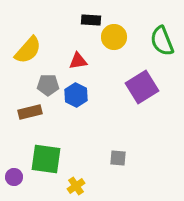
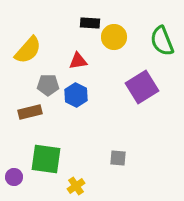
black rectangle: moved 1 px left, 3 px down
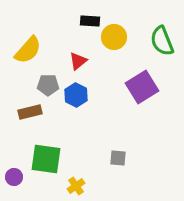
black rectangle: moved 2 px up
red triangle: rotated 30 degrees counterclockwise
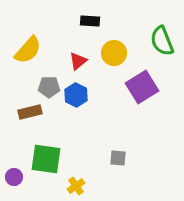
yellow circle: moved 16 px down
gray pentagon: moved 1 px right, 2 px down
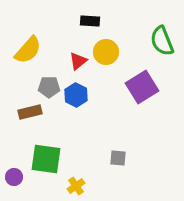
yellow circle: moved 8 px left, 1 px up
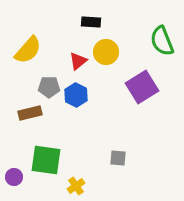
black rectangle: moved 1 px right, 1 px down
brown rectangle: moved 1 px down
green square: moved 1 px down
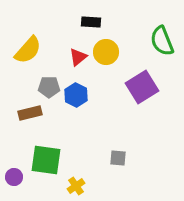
red triangle: moved 4 px up
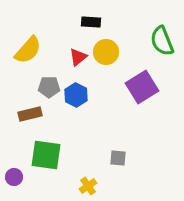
brown rectangle: moved 1 px down
green square: moved 5 px up
yellow cross: moved 12 px right
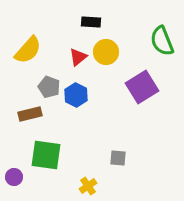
gray pentagon: rotated 20 degrees clockwise
